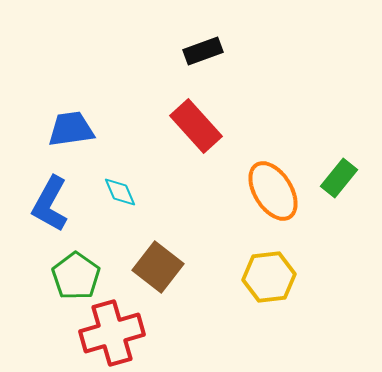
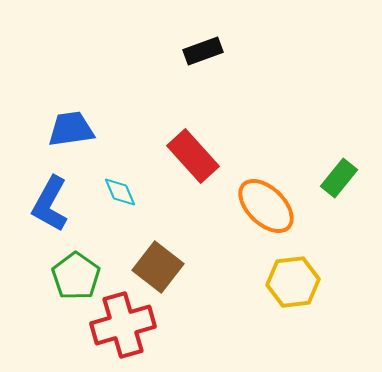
red rectangle: moved 3 px left, 30 px down
orange ellipse: moved 7 px left, 15 px down; rotated 14 degrees counterclockwise
yellow hexagon: moved 24 px right, 5 px down
red cross: moved 11 px right, 8 px up
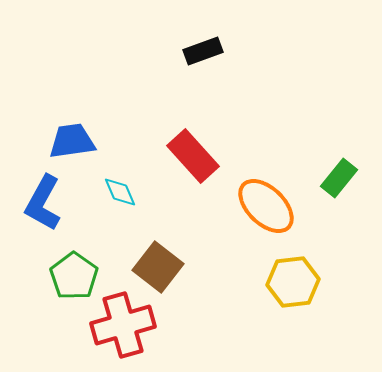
blue trapezoid: moved 1 px right, 12 px down
blue L-shape: moved 7 px left, 1 px up
green pentagon: moved 2 px left
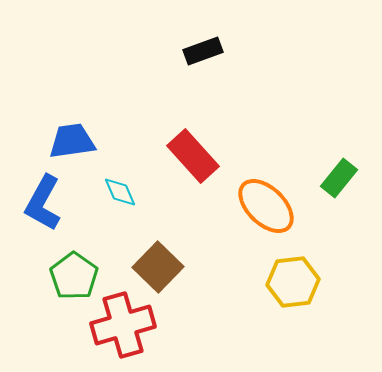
brown square: rotated 6 degrees clockwise
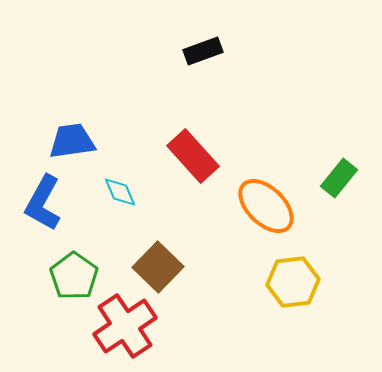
red cross: moved 2 px right, 1 px down; rotated 18 degrees counterclockwise
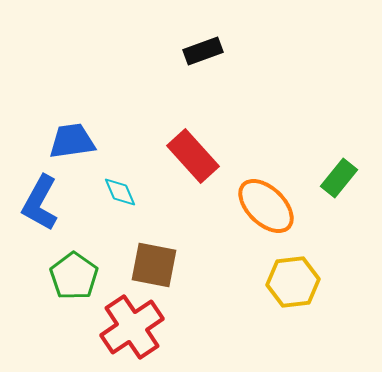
blue L-shape: moved 3 px left
brown square: moved 4 px left, 2 px up; rotated 33 degrees counterclockwise
red cross: moved 7 px right, 1 px down
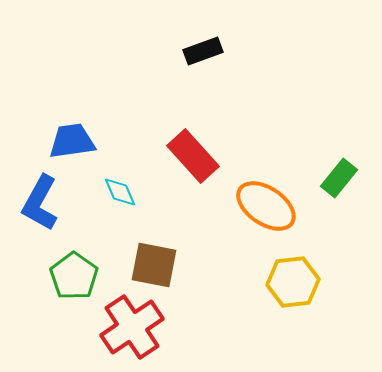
orange ellipse: rotated 10 degrees counterclockwise
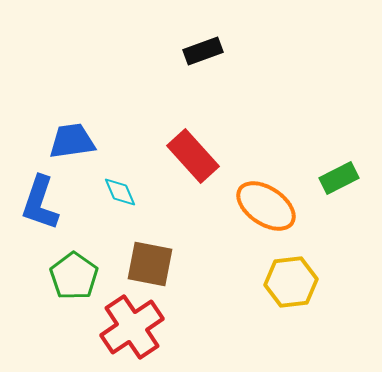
green rectangle: rotated 24 degrees clockwise
blue L-shape: rotated 10 degrees counterclockwise
brown square: moved 4 px left, 1 px up
yellow hexagon: moved 2 px left
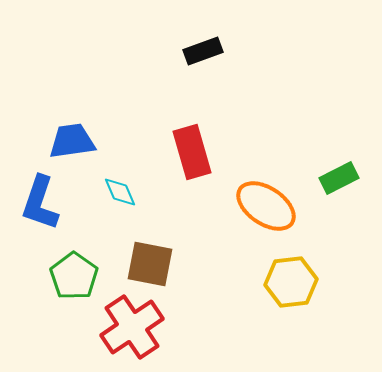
red rectangle: moved 1 px left, 4 px up; rotated 26 degrees clockwise
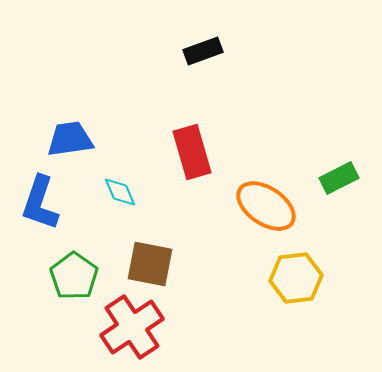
blue trapezoid: moved 2 px left, 2 px up
yellow hexagon: moved 5 px right, 4 px up
